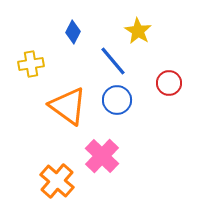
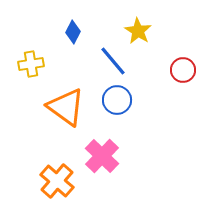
red circle: moved 14 px right, 13 px up
orange triangle: moved 2 px left, 1 px down
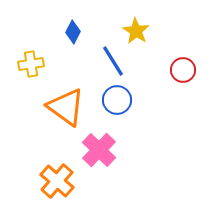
yellow star: moved 2 px left
blue line: rotated 8 degrees clockwise
pink cross: moved 3 px left, 6 px up
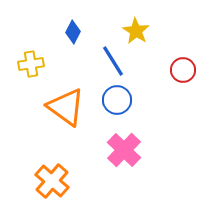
pink cross: moved 25 px right
orange cross: moved 5 px left
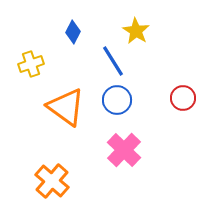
yellow cross: rotated 10 degrees counterclockwise
red circle: moved 28 px down
